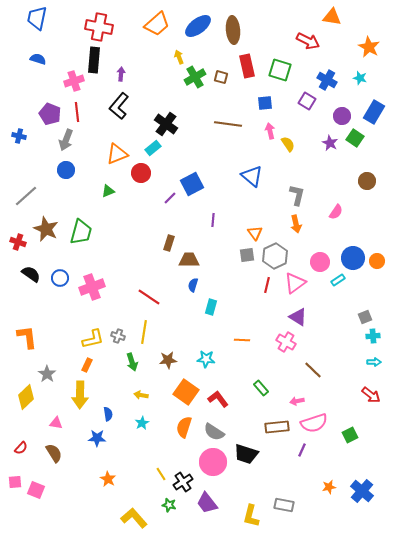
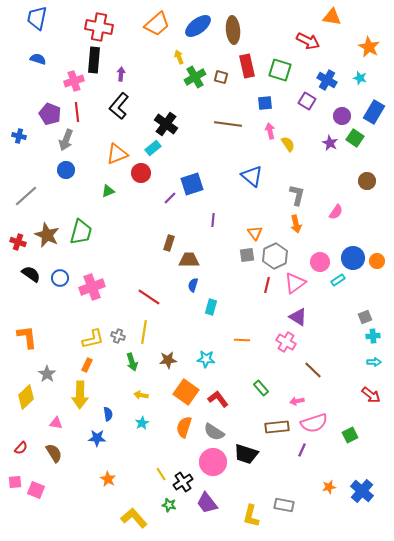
blue square at (192, 184): rotated 10 degrees clockwise
brown star at (46, 229): moved 1 px right, 6 px down
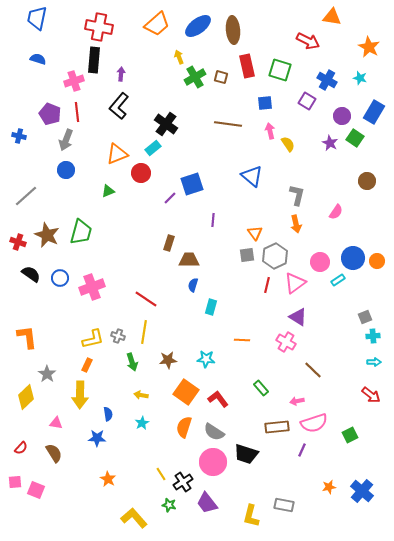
red line at (149, 297): moved 3 px left, 2 px down
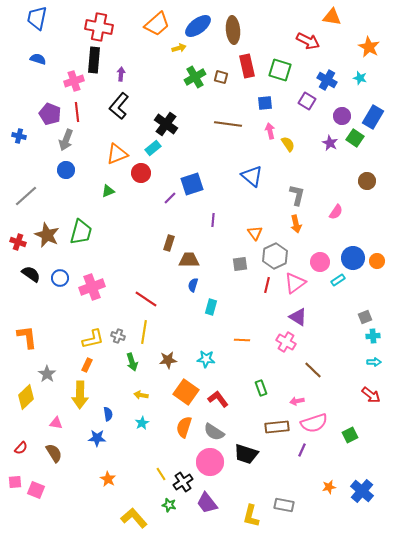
yellow arrow at (179, 57): moved 9 px up; rotated 96 degrees clockwise
blue rectangle at (374, 112): moved 1 px left, 5 px down
gray square at (247, 255): moved 7 px left, 9 px down
green rectangle at (261, 388): rotated 21 degrees clockwise
pink circle at (213, 462): moved 3 px left
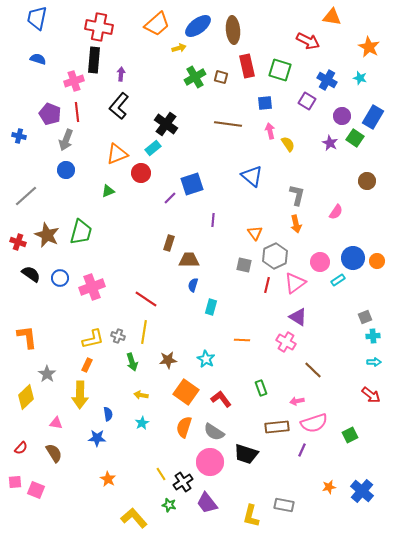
gray square at (240, 264): moved 4 px right, 1 px down; rotated 21 degrees clockwise
cyan star at (206, 359): rotated 24 degrees clockwise
red L-shape at (218, 399): moved 3 px right
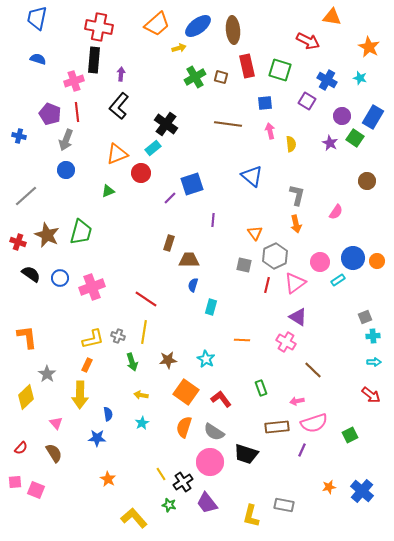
yellow semicircle at (288, 144): moved 3 px right; rotated 28 degrees clockwise
pink triangle at (56, 423): rotated 40 degrees clockwise
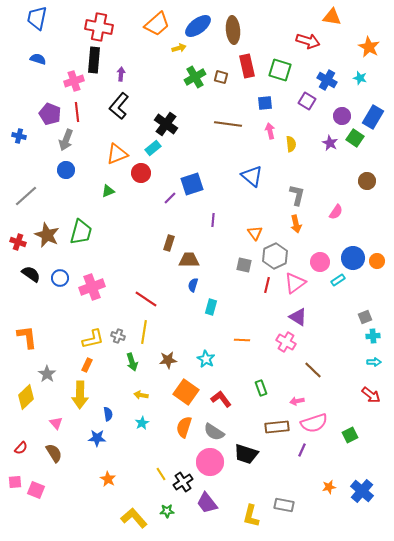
red arrow at (308, 41): rotated 10 degrees counterclockwise
green star at (169, 505): moved 2 px left, 6 px down; rotated 16 degrees counterclockwise
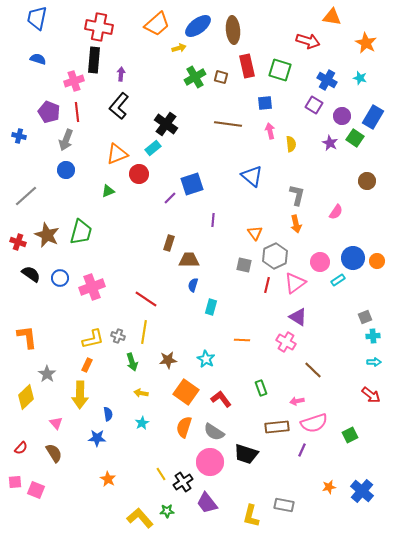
orange star at (369, 47): moved 3 px left, 4 px up
purple square at (307, 101): moved 7 px right, 4 px down
purple pentagon at (50, 114): moved 1 px left, 2 px up
red circle at (141, 173): moved 2 px left, 1 px down
yellow arrow at (141, 395): moved 2 px up
yellow L-shape at (134, 518): moved 6 px right
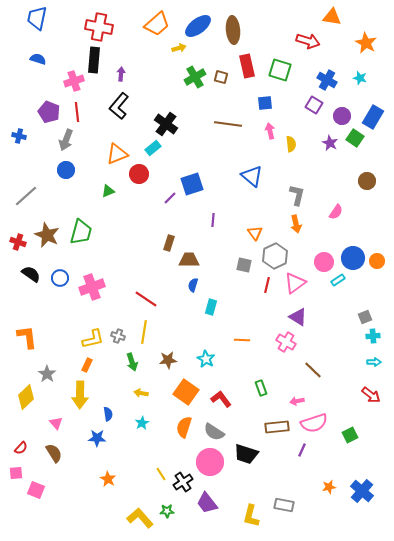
pink circle at (320, 262): moved 4 px right
pink square at (15, 482): moved 1 px right, 9 px up
